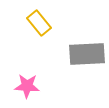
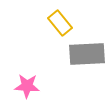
yellow rectangle: moved 21 px right
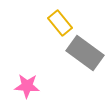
gray rectangle: moved 2 px left, 1 px up; rotated 39 degrees clockwise
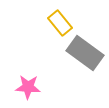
pink star: moved 1 px right, 1 px down
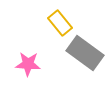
pink star: moved 23 px up
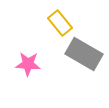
gray rectangle: moved 1 px left, 1 px down; rotated 6 degrees counterclockwise
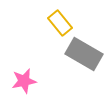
pink star: moved 4 px left, 17 px down; rotated 15 degrees counterclockwise
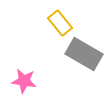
pink star: rotated 20 degrees clockwise
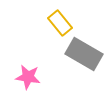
pink star: moved 4 px right, 4 px up
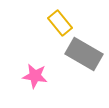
pink star: moved 7 px right, 1 px up
